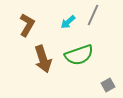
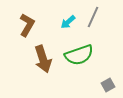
gray line: moved 2 px down
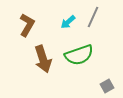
gray square: moved 1 px left, 1 px down
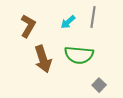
gray line: rotated 15 degrees counterclockwise
brown L-shape: moved 1 px right, 1 px down
green semicircle: rotated 24 degrees clockwise
gray square: moved 8 px left, 1 px up; rotated 16 degrees counterclockwise
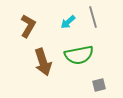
gray line: rotated 25 degrees counterclockwise
green semicircle: rotated 16 degrees counterclockwise
brown arrow: moved 3 px down
gray square: rotated 32 degrees clockwise
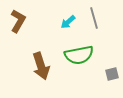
gray line: moved 1 px right, 1 px down
brown L-shape: moved 10 px left, 5 px up
brown arrow: moved 2 px left, 4 px down
gray square: moved 13 px right, 11 px up
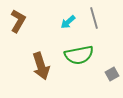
gray square: rotated 16 degrees counterclockwise
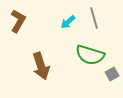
green semicircle: moved 11 px right; rotated 28 degrees clockwise
